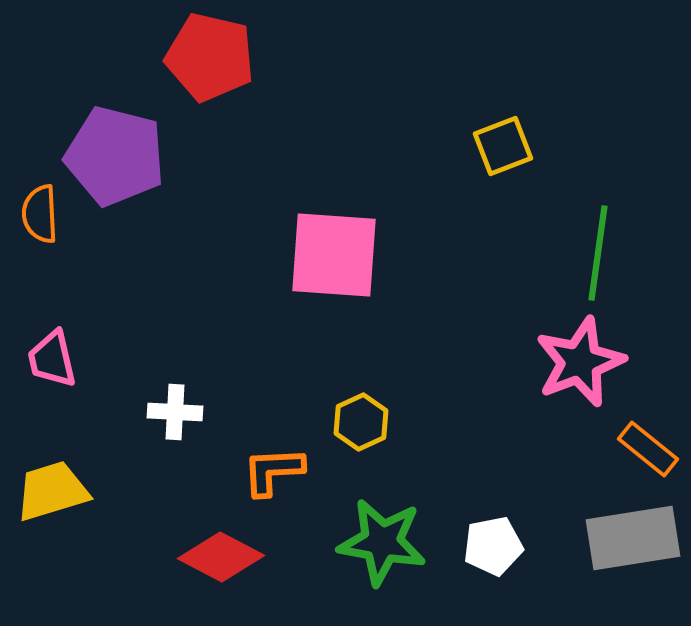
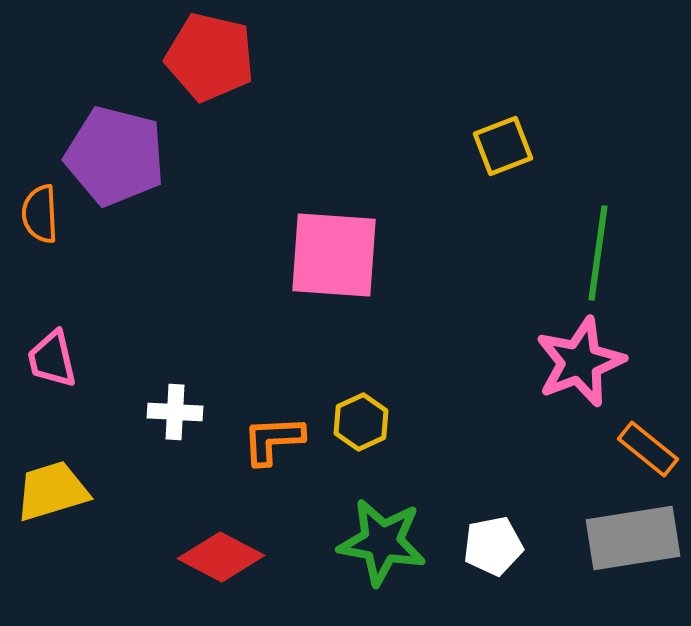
orange L-shape: moved 31 px up
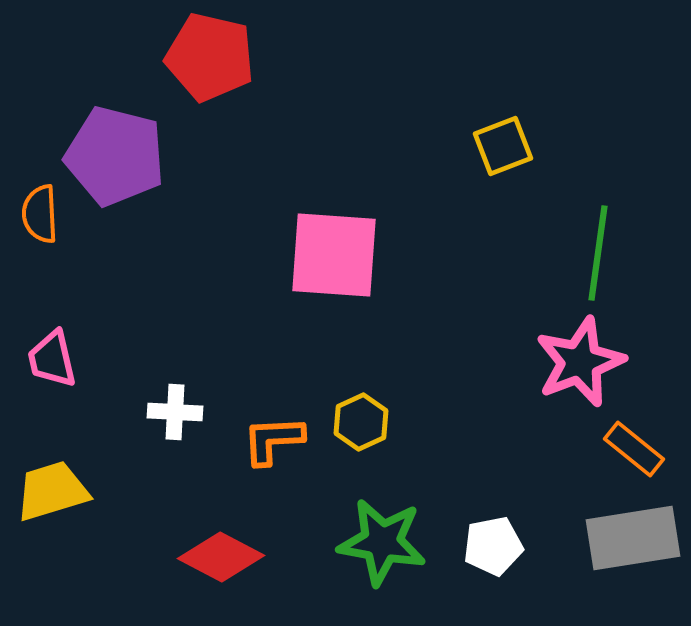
orange rectangle: moved 14 px left
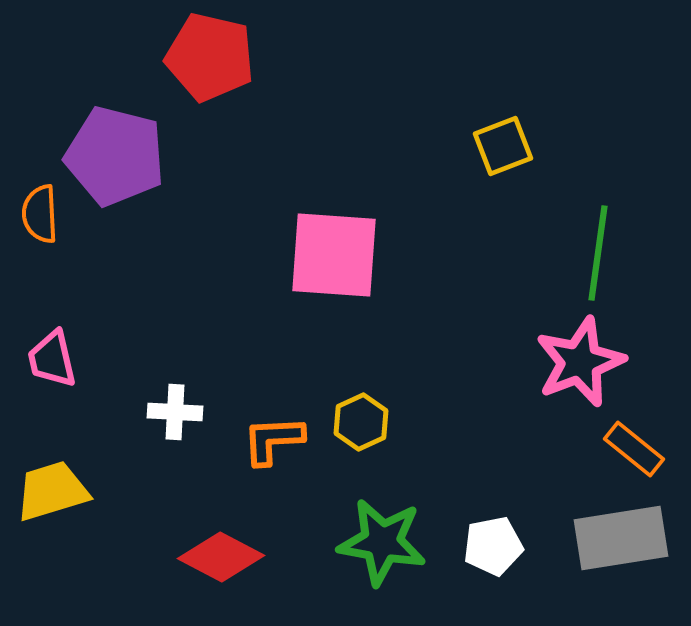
gray rectangle: moved 12 px left
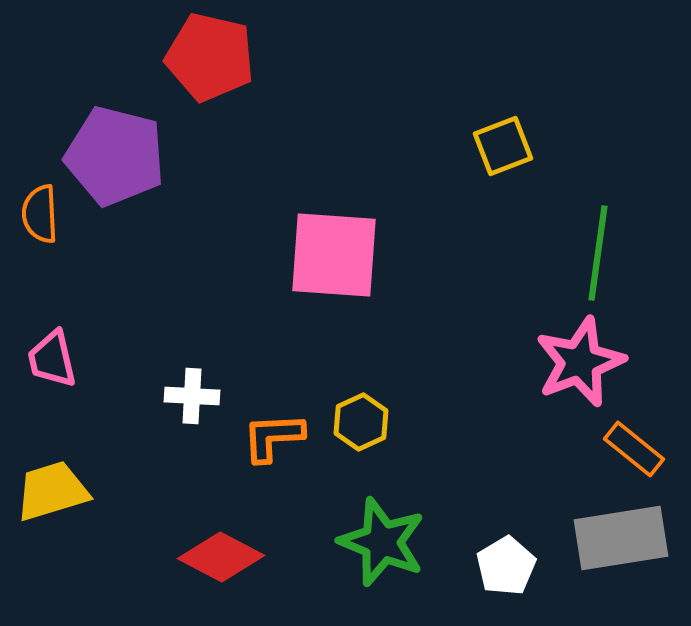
white cross: moved 17 px right, 16 px up
orange L-shape: moved 3 px up
green star: rotated 12 degrees clockwise
white pentagon: moved 13 px right, 20 px down; rotated 20 degrees counterclockwise
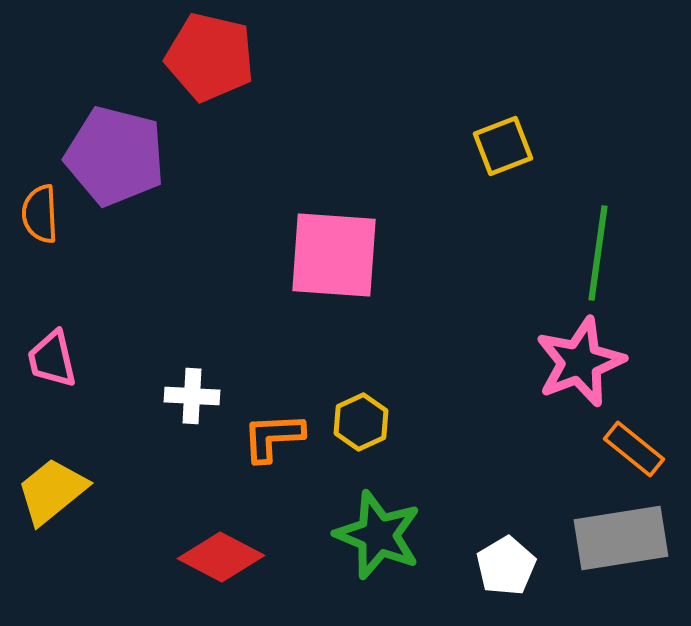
yellow trapezoid: rotated 22 degrees counterclockwise
green star: moved 4 px left, 7 px up
